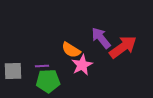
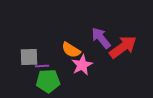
gray square: moved 16 px right, 14 px up
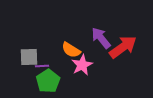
green pentagon: rotated 30 degrees counterclockwise
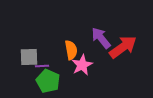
orange semicircle: rotated 132 degrees counterclockwise
green pentagon: rotated 15 degrees counterclockwise
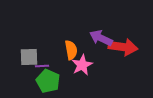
purple arrow: rotated 25 degrees counterclockwise
red arrow: rotated 44 degrees clockwise
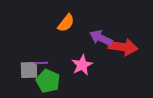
orange semicircle: moved 5 px left, 27 px up; rotated 48 degrees clockwise
gray square: moved 13 px down
purple line: moved 1 px left, 3 px up
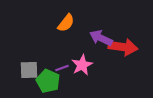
purple line: moved 21 px right, 5 px down; rotated 16 degrees counterclockwise
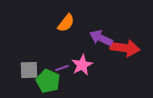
red arrow: moved 2 px right, 1 px down
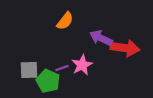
orange semicircle: moved 1 px left, 2 px up
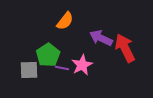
red arrow: rotated 124 degrees counterclockwise
purple line: rotated 32 degrees clockwise
green pentagon: moved 26 px up; rotated 15 degrees clockwise
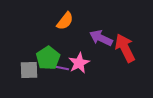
green pentagon: moved 3 px down
pink star: moved 3 px left, 2 px up
